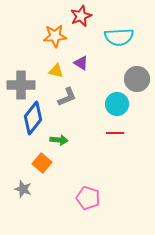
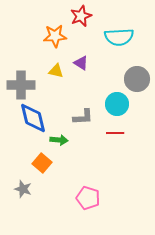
gray L-shape: moved 16 px right, 20 px down; rotated 20 degrees clockwise
blue diamond: rotated 52 degrees counterclockwise
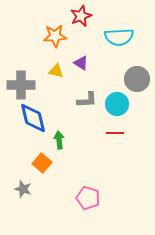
gray L-shape: moved 4 px right, 17 px up
green arrow: rotated 102 degrees counterclockwise
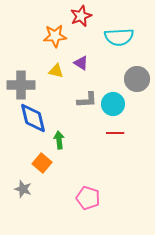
cyan circle: moved 4 px left
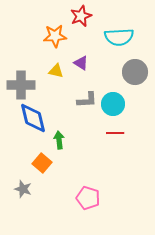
gray circle: moved 2 px left, 7 px up
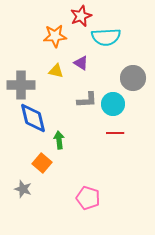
cyan semicircle: moved 13 px left
gray circle: moved 2 px left, 6 px down
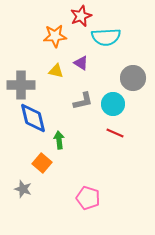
gray L-shape: moved 4 px left, 1 px down; rotated 10 degrees counterclockwise
red line: rotated 24 degrees clockwise
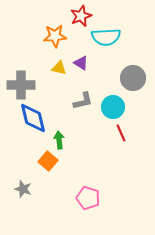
yellow triangle: moved 3 px right, 3 px up
cyan circle: moved 3 px down
red line: moved 6 px right; rotated 42 degrees clockwise
orange square: moved 6 px right, 2 px up
